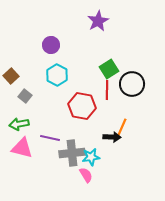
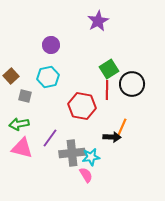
cyan hexagon: moved 9 px left, 2 px down; rotated 20 degrees clockwise
gray square: rotated 24 degrees counterclockwise
purple line: rotated 66 degrees counterclockwise
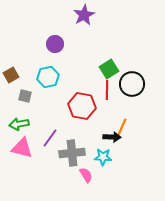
purple star: moved 14 px left, 6 px up
purple circle: moved 4 px right, 1 px up
brown square: moved 1 px up; rotated 14 degrees clockwise
cyan star: moved 12 px right; rotated 12 degrees clockwise
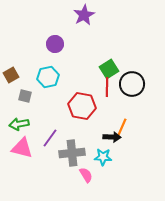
red line: moved 3 px up
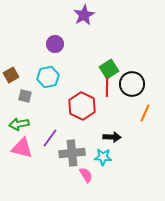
red hexagon: rotated 16 degrees clockwise
orange line: moved 23 px right, 14 px up
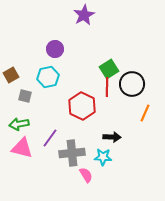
purple circle: moved 5 px down
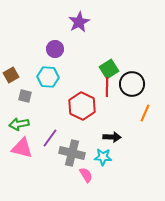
purple star: moved 5 px left, 7 px down
cyan hexagon: rotated 15 degrees clockwise
gray cross: rotated 20 degrees clockwise
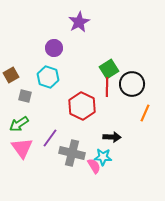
purple circle: moved 1 px left, 1 px up
cyan hexagon: rotated 15 degrees clockwise
green arrow: rotated 24 degrees counterclockwise
pink triangle: rotated 40 degrees clockwise
pink semicircle: moved 8 px right, 9 px up
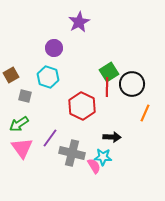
green square: moved 3 px down
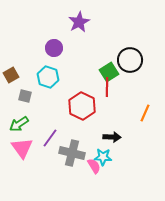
black circle: moved 2 px left, 24 px up
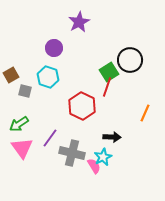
red line: rotated 18 degrees clockwise
gray square: moved 5 px up
cyan star: rotated 30 degrees counterclockwise
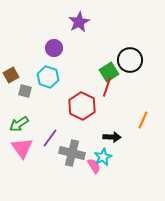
orange line: moved 2 px left, 7 px down
